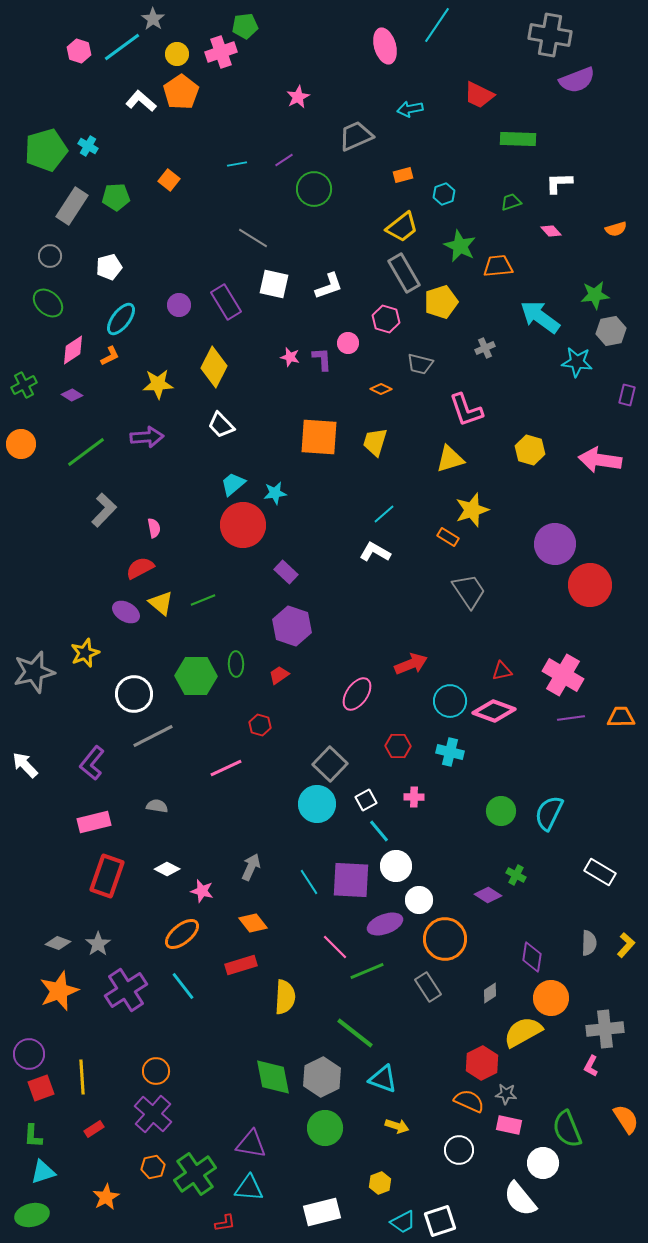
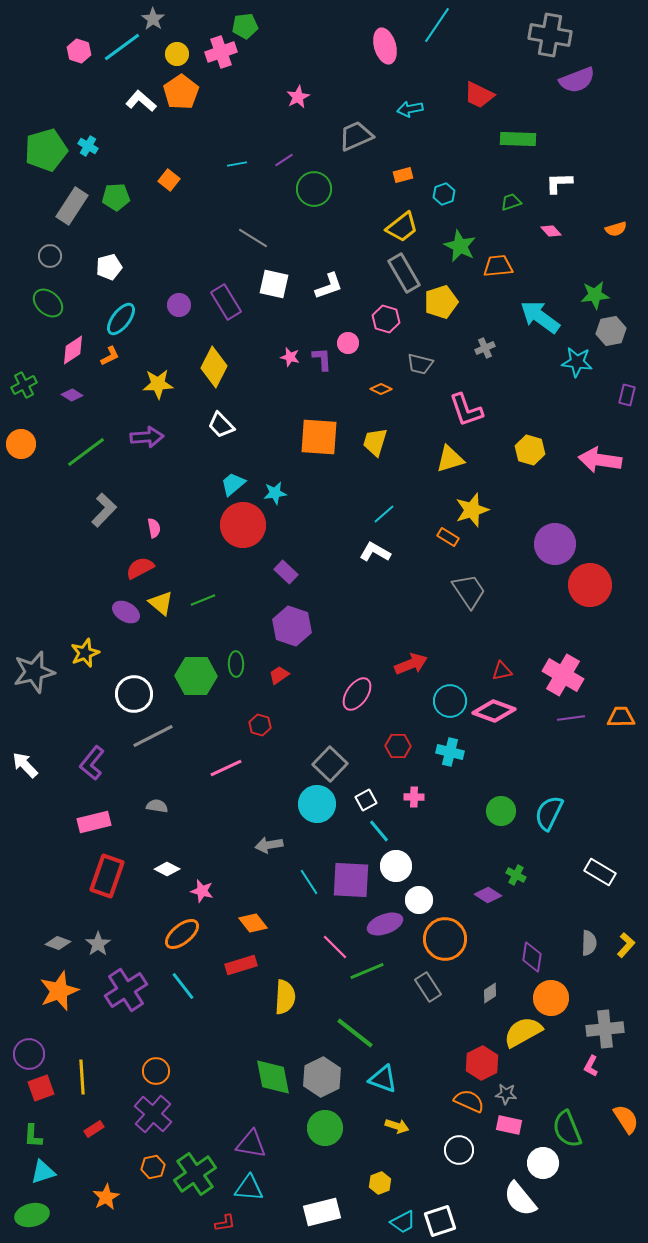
gray arrow at (251, 867): moved 18 px right, 22 px up; rotated 124 degrees counterclockwise
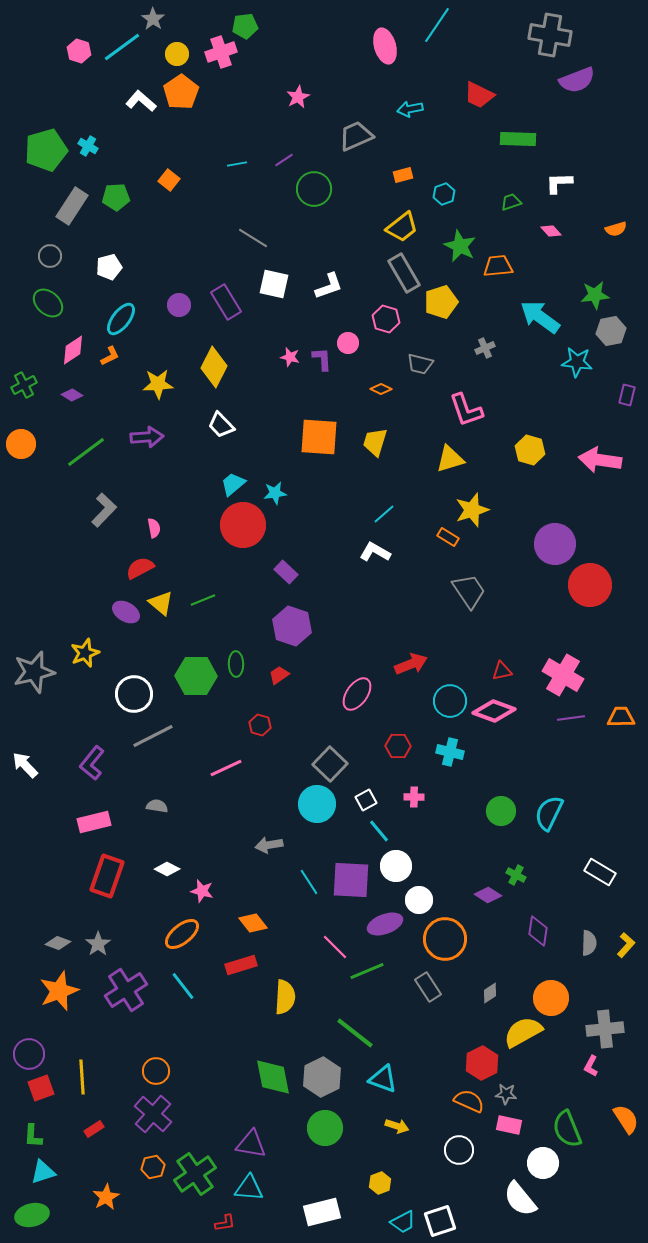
purple diamond at (532, 957): moved 6 px right, 26 px up
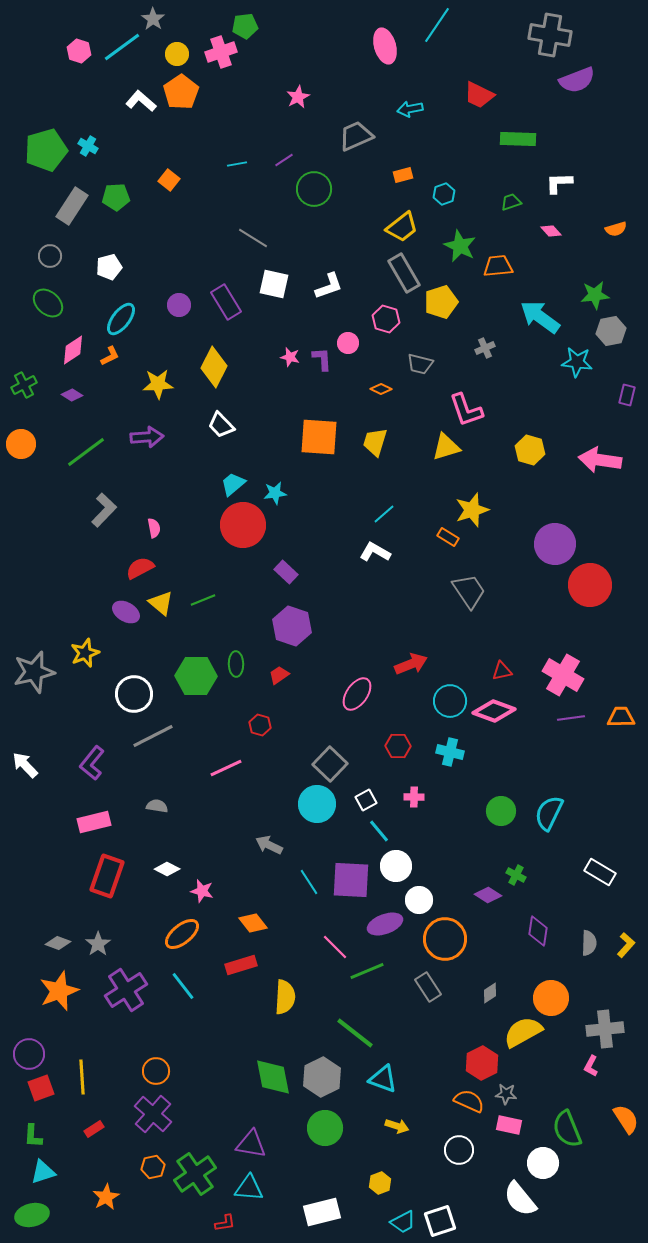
yellow triangle at (450, 459): moved 4 px left, 12 px up
gray arrow at (269, 845): rotated 36 degrees clockwise
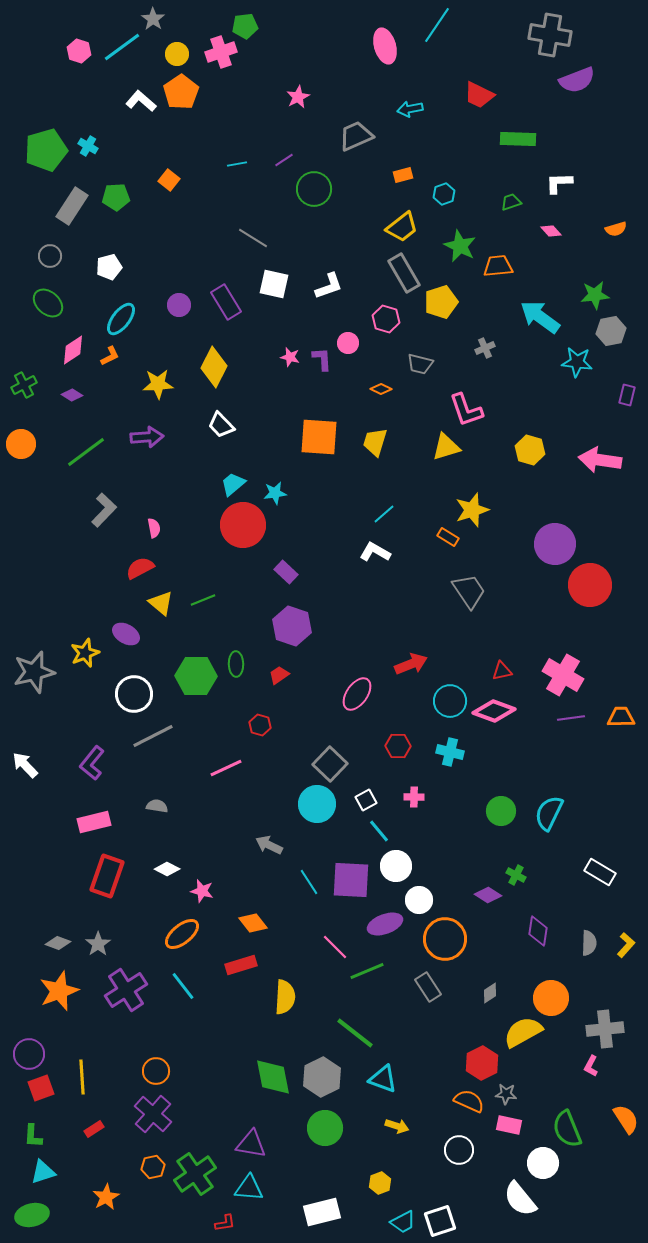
purple ellipse at (126, 612): moved 22 px down
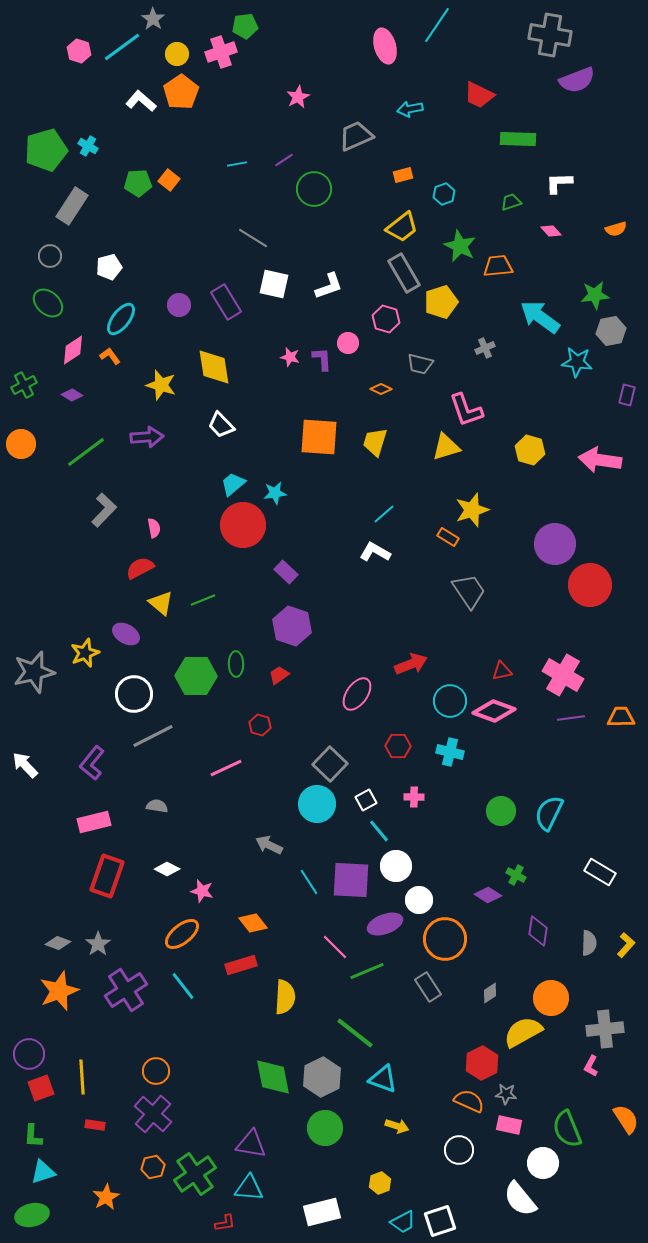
green pentagon at (116, 197): moved 22 px right, 14 px up
orange L-shape at (110, 356): rotated 100 degrees counterclockwise
yellow diamond at (214, 367): rotated 36 degrees counterclockwise
yellow star at (158, 384): moved 3 px right, 1 px down; rotated 20 degrees clockwise
red rectangle at (94, 1129): moved 1 px right, 4 px up; rotated 42 degrees clockwise
